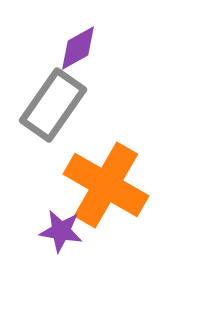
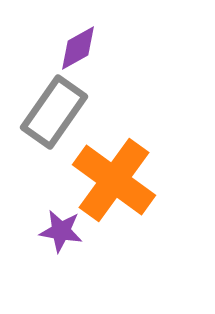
gray rectangle: moved 1 px right, 7 px down
orange cross: moved 8 px right, 5 px up; rotated 6 degrees clockwise
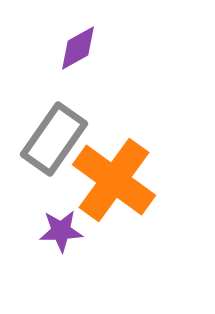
gray rectangle: moved 27 px down
purple star: rotated 12 degrees counterclockwise
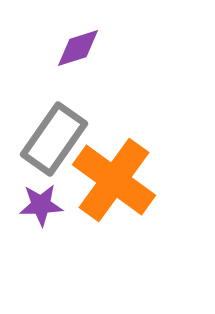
purple diamond: rotated 12 degrees clockwise
purple star: moved 20 px left, 26 px up
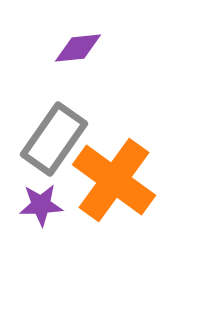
purple diamond: rotated 12 degrees clockwise
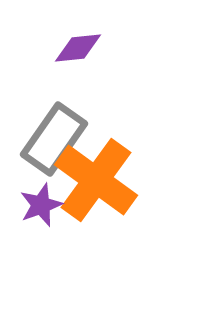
orange cross: moved 18 px left
purple star: rotated 18 degrees counterclockwise
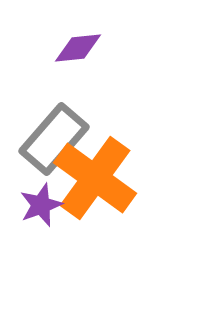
gray rectangle: rotated 6 degrees clockwise
orange cross: moved 1 px left, 2 px up
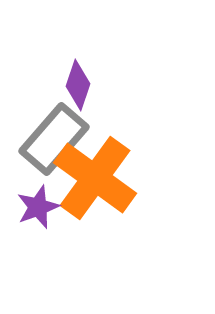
purple diamond: moved 37 px down; rotated 66 degrees counterclockwise
purple star: moved 3 px left, 2 px down
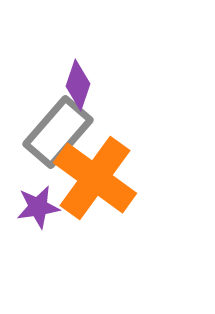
gray rectangle: moved 4 px right, 7 px up
purple star: rotated 12 degrees clockwise
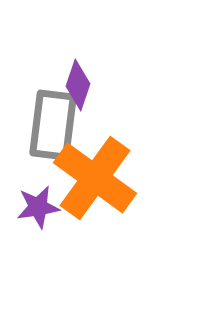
gray rectangle: moved 5 px left, 7 px up; rotated 34 degrees counterclockwise
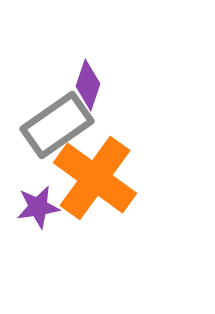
purple diamond: moved 10 px right
gray rectangle: moved 4 px right; rotated 48 degrees clockwise
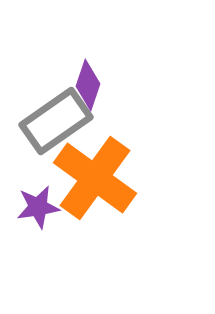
gray rectangle: moved 1 px left, 4 px up
